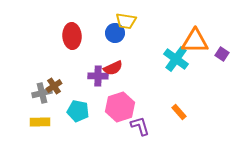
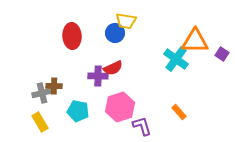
brown cross: rotated 35 degrees clockwise
yellow rectangle: rotated 60 degrees clockwise
purple L-shape: moved 2 px right
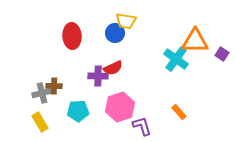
cyan pentagon: rotated 15 degrees counterclockwise
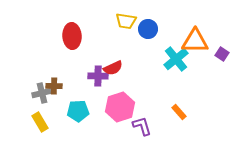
blue circle: moved 33 px right, 4 px up
cyan cross: rotated 15 degrees clockwise
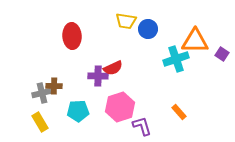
cyan cross: rotated 20 degrees clockwise
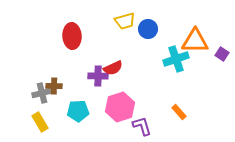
yellow trapezoid: moved 1 px left; rotated 25 degrees counterclockwise
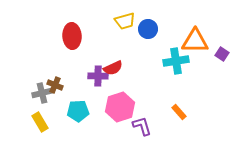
cyan cross: moved 2 px down; rotated 10 degrees clockwise
brown cross: moved 1 px right, 1 px up; rotated 21 degrees clockwise
